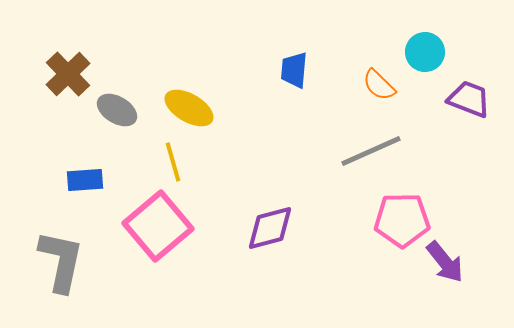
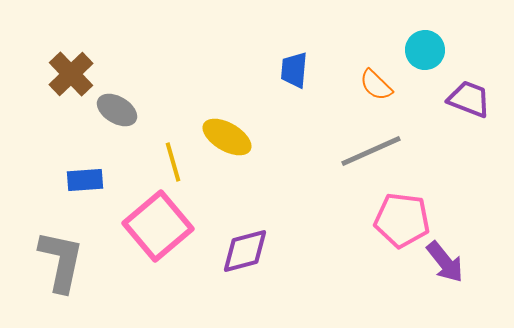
cyan circle: moved 2 px up
brown cross: moved 3 px right
orange semicircle: moved 3 px left
yellow ellipse: moved 38 px right, 29 px down
pink pentagon: rotated 8 degrees clockwise
purple diamond: moved 25 px left, 23 px down
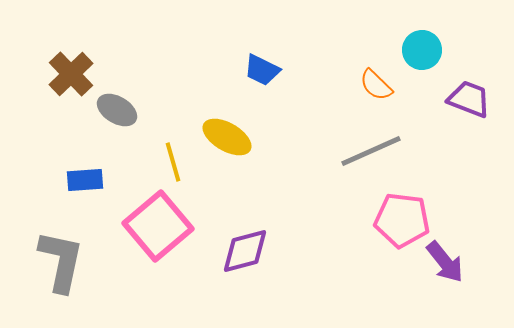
cyan circle: moved 3 px left
blue trapezoid: moved 32 px left; rotated 69 degrees counterclockwise
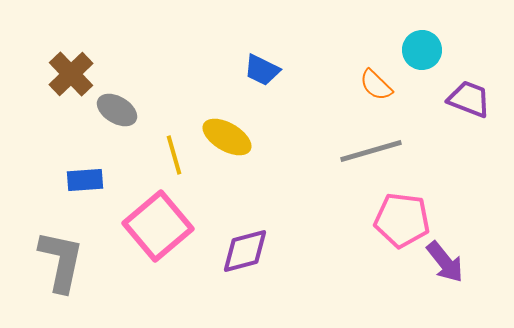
gray line: rotated 8 degrees clockwise
yellow line: moved 1 px right, 7 px up
